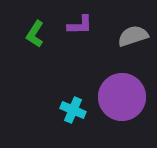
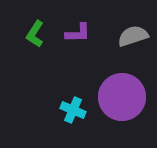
purple L-shape: moved 2 px left, 8 px down
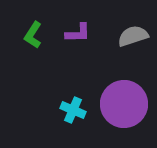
green L-shape: moved 2 px left, 1 px down
purple circle: moved 2 px right, 7 px down
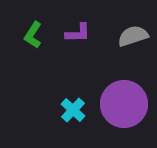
cyan cross: rotated 20 degrees clockwise
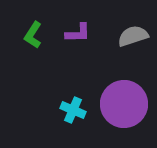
cyan cross: rotated 20 degrees counterclockwise
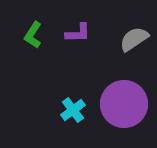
gray semicircle: moved 1 px right, 3 px down; rotated 16 degrees counterclockwise
cyan cross: rotated 30 degrees clockwise
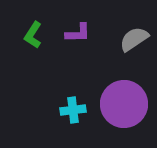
cyan cross: rotated 30 degrees clockwise
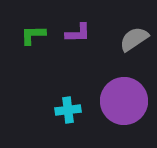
green L-shape: rotated 56 degrees clockwise
purple circle: moved 3 px up
cyan cross: moved 5 px left
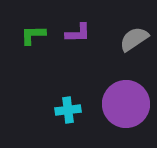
purple circle: moved 2 px right, 3 px down
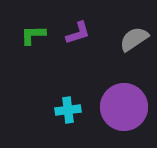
purple L-shape: rotated 16 degrees counterclockwise
purple circle: moved 2 px left, 3 px down
